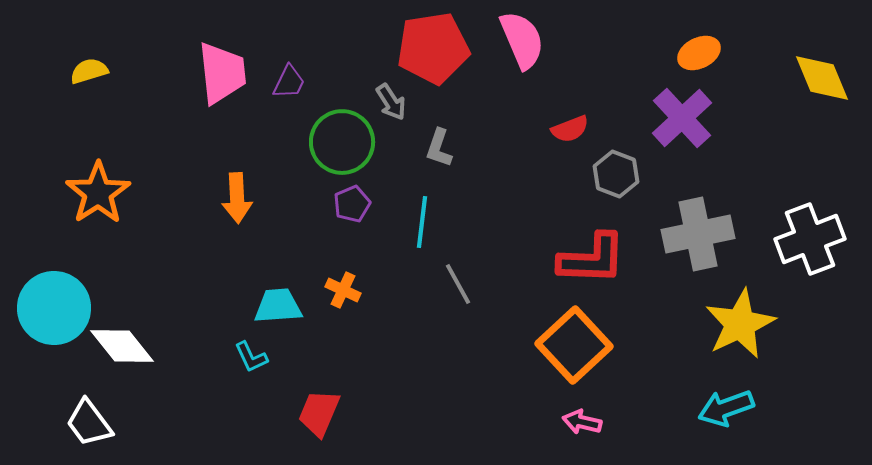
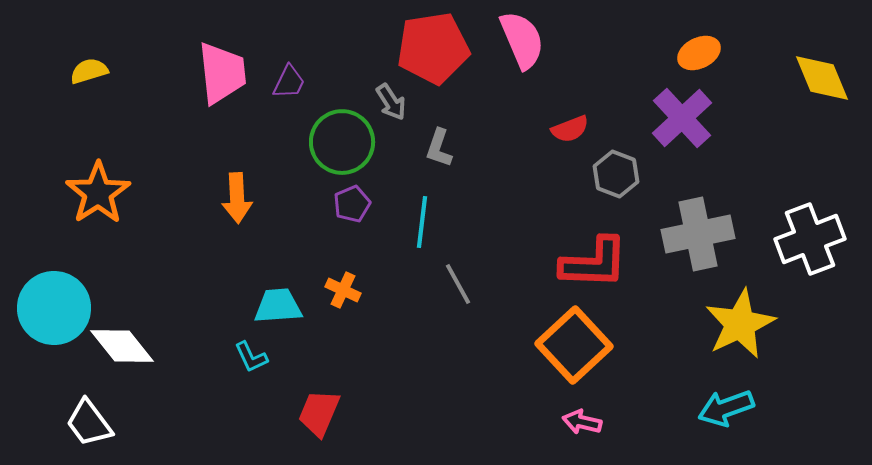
red L-shape: moved 2 px right, 4 px down
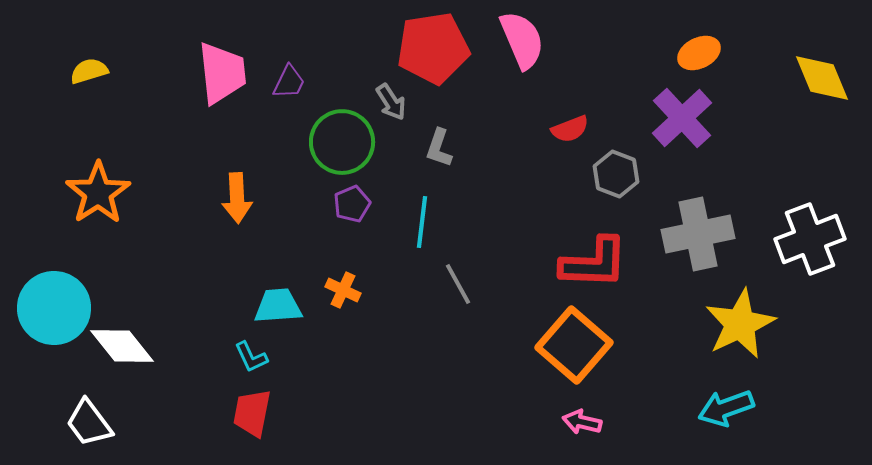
orange square: rotated 6 degrees counterclockwise
red trapezoid: moved 67 px left; rotated 12 degrees counterclockwise
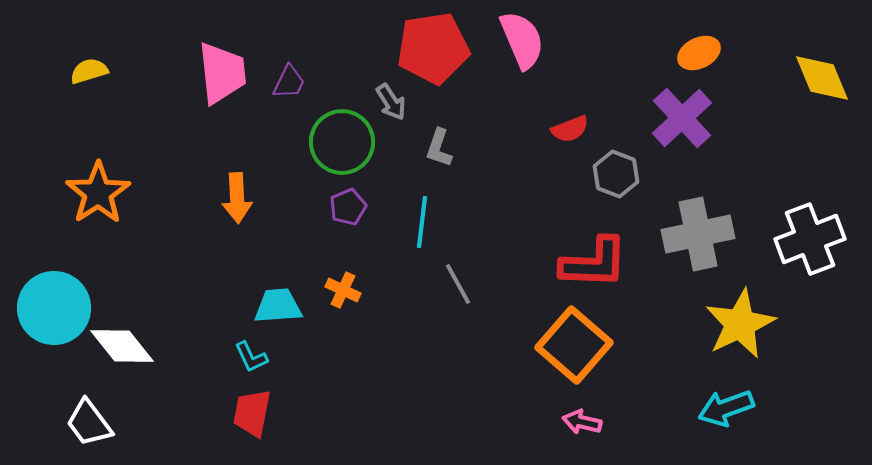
purple pentagon: moved 4 px left, 3 px down
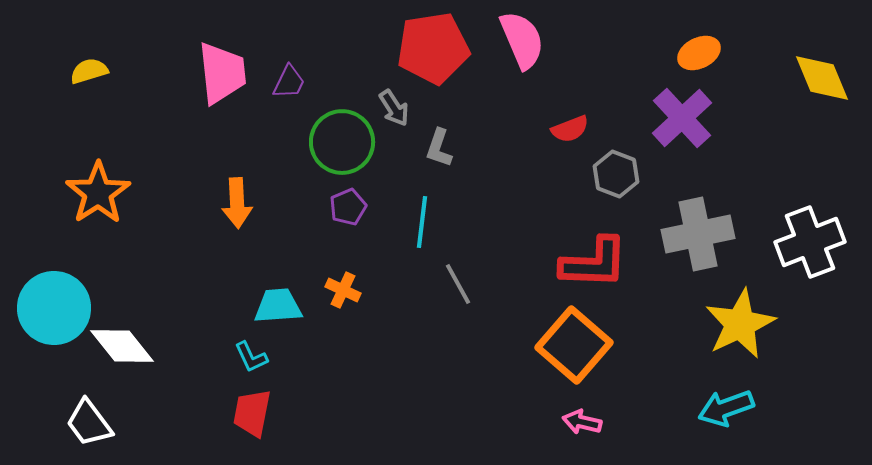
gray arrow: moved 3 px right, 6 px down
orange arrow: moved 5 px down
white cross: moved 3 px down
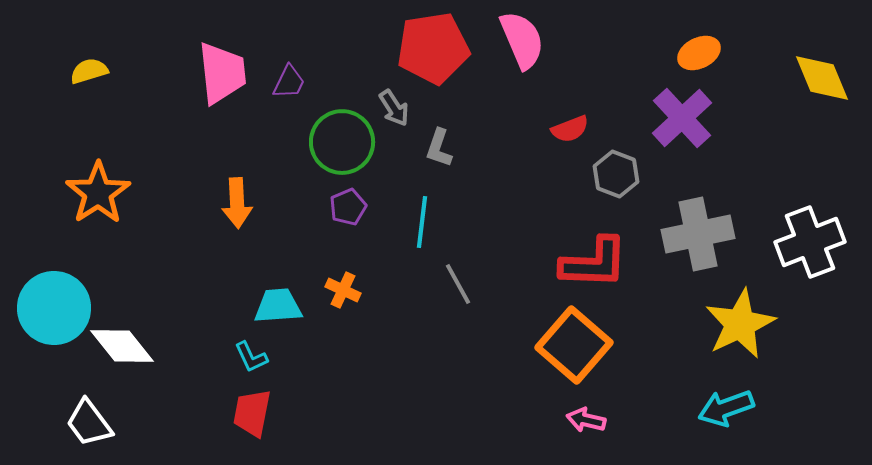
pink arrow: moved 4 px right, 2 px up
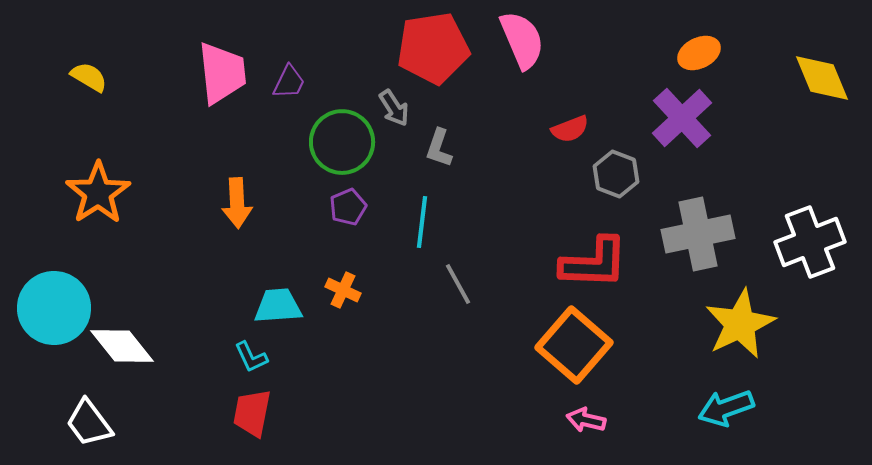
yellow semicircle: moved 6 px down; rotated 48 degrees clockwise
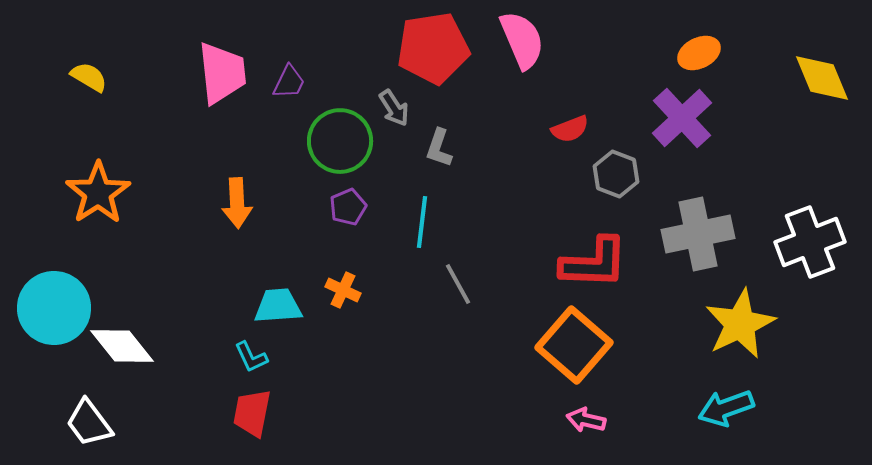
green circle: moved 2 px left, 1 px up
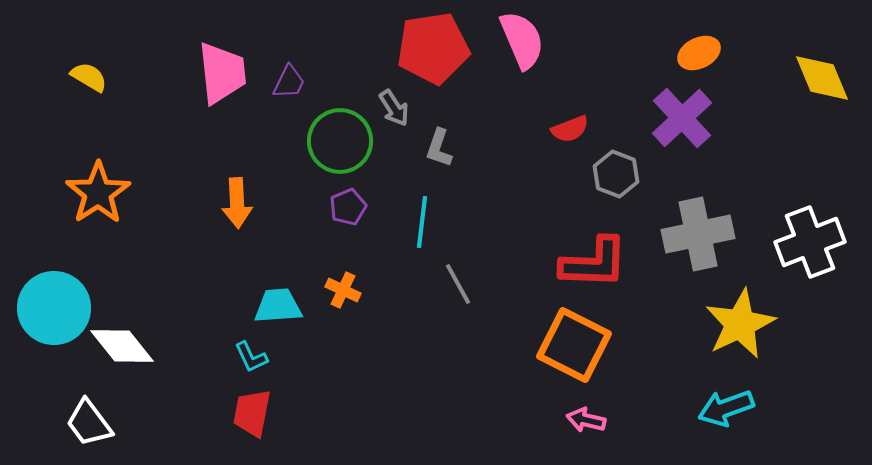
orange square: rotated 14 degrees counterclockwise
